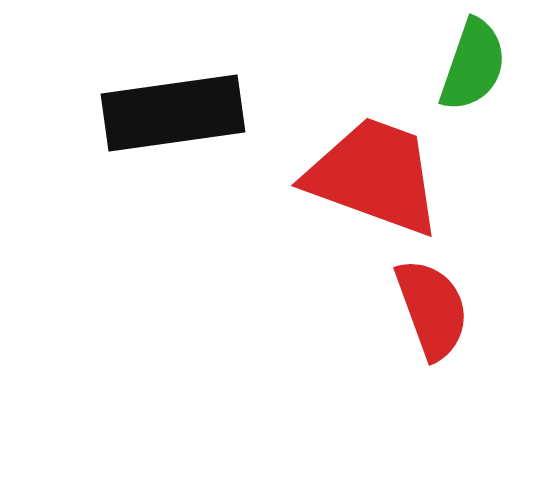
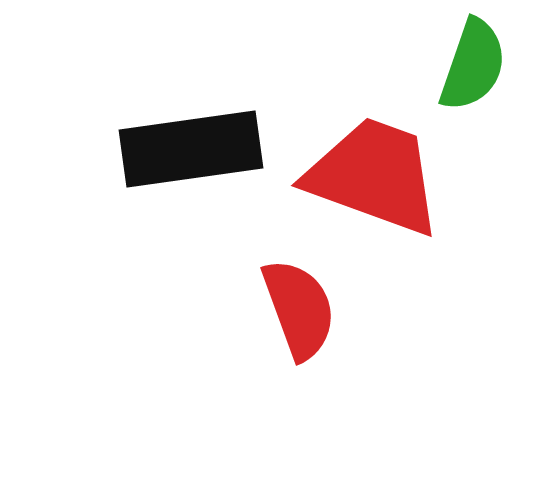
black rectangle: moved 18 px right, 36 px down
red semicircle: moved 133 px left
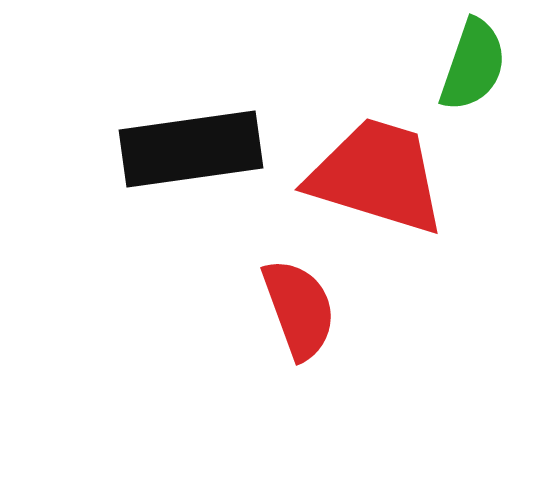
red trapezoid: moved 3 px right; rotated 3 degrees counterclockwise
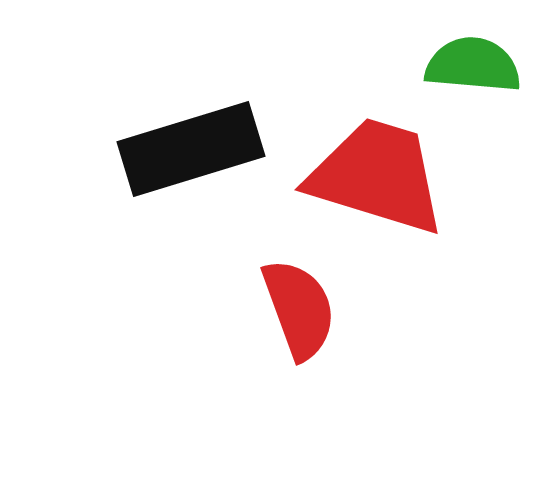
green semicircle: rotated 104 degrees counterclockwise
black rectangle: rotated 9 degrees counterclockwise
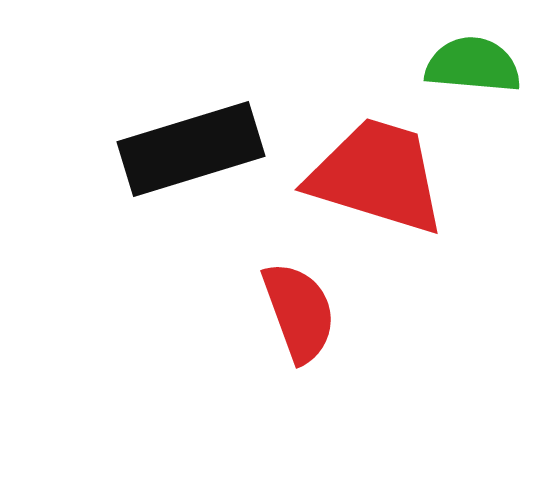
red semicircle: moved 3 px down
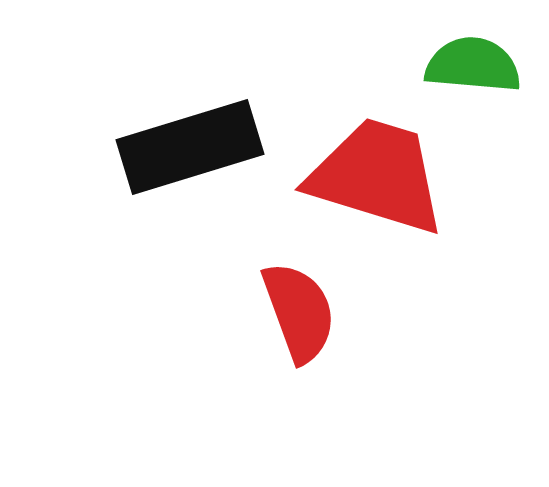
black rectangle: moved 1 px left, 2 px up
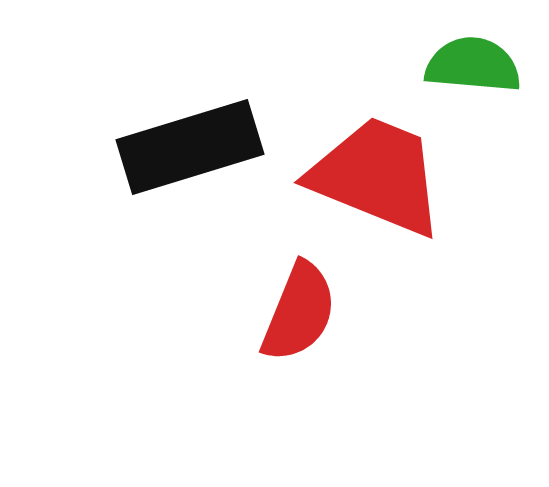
red trapezoid: rotated 5 degrees clockwise
red semicircle: rotated 42 degrees clockwise
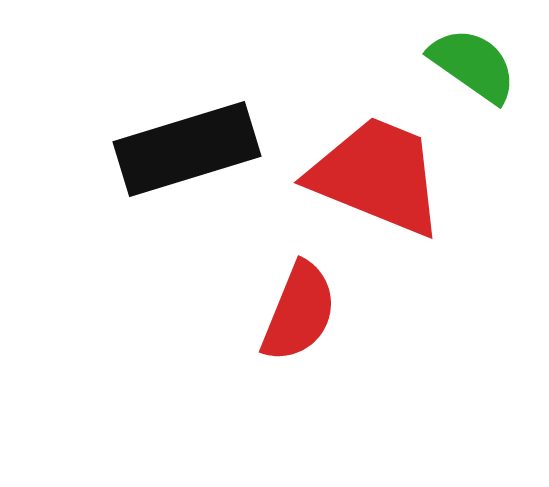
green semicircle: rotated 30 degrees clockwise
black rectangle: moved 3 px left, 2 px down
